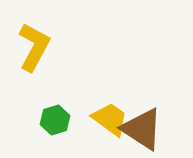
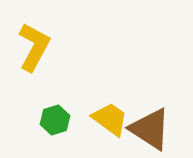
brown triangle: moved 8 px right
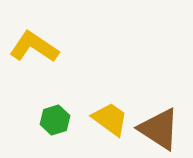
yellow L-shape: rotated 84 degrees counterclockwise
brown triangle: moved 9 px right
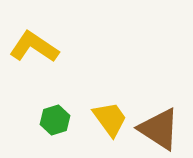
yellow trapezoid: rotated 18 degrees clockwise
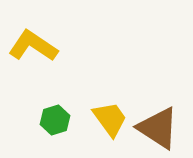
yellow L-shape: moved 1 px left, 1 px up
brown triangle: moved 1 px left, 1 px up
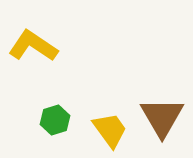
yellow trapezoid: moved 11 px down
brown triangle: moved 4 px right, 11 px up; rotated 27 degrees clockwise
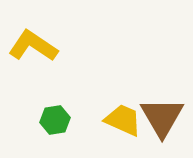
green hexagon: rotated 8 degrees clockwise
yellow trapezoid: moved 13 px right, 10 px up; rotated 30 degrees counterclockwise
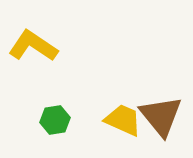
brown triangle: moved 1 px left, 1 px up; rotated 9 degrees counterclockwise
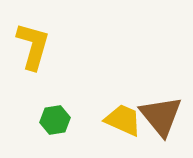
yellow L-shape: rotated 72 degrees clockwise
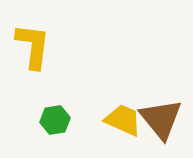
yellow L-shape: rotated 9 degrees counterclockwise
brown triangle: moved 3 px down
